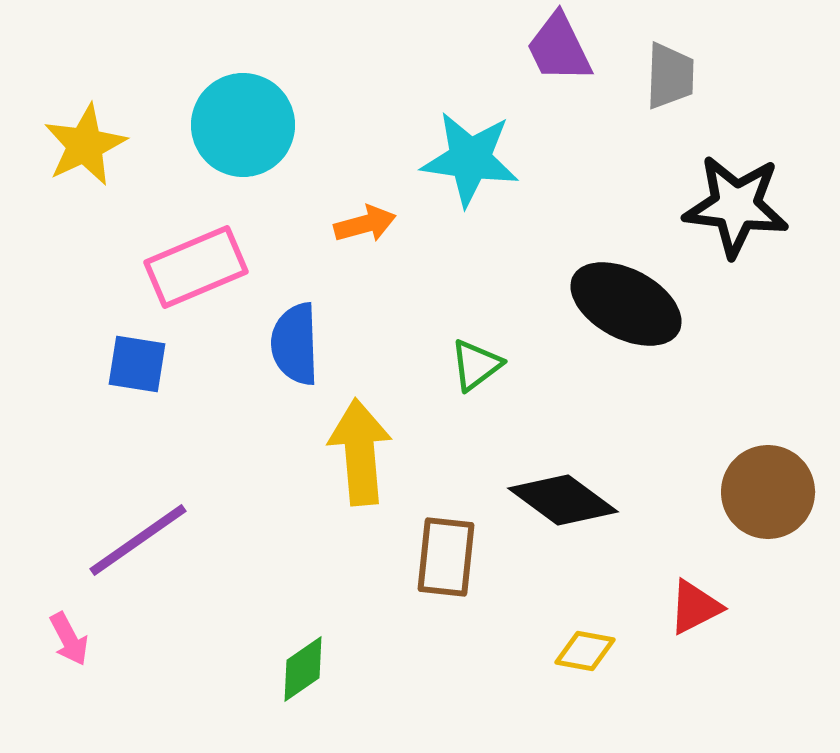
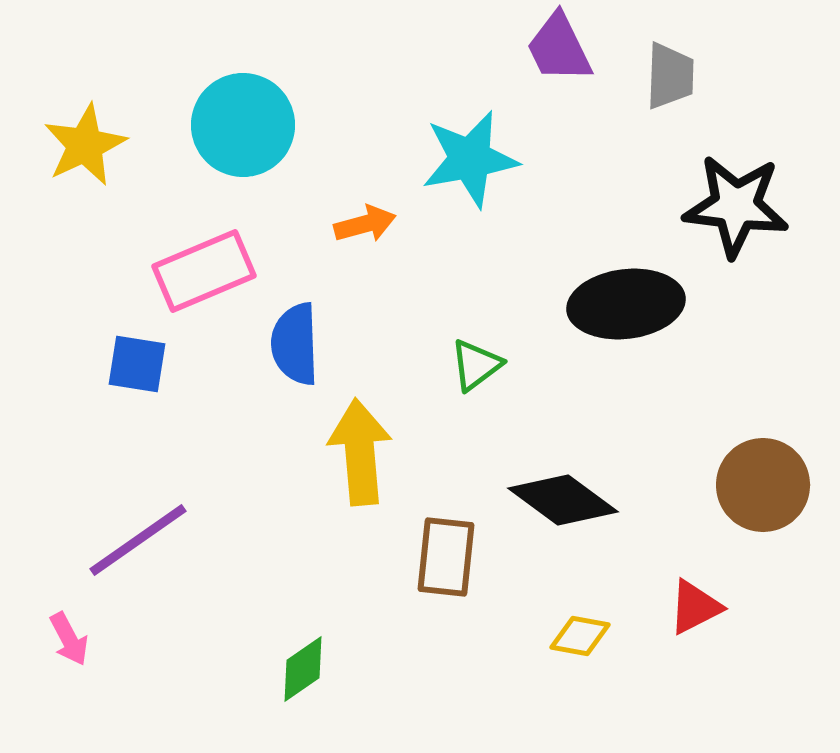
cyan star: rotated 18 degrees counterclockwise
pink rectangle: moved 8 px right, 4 px down
black ellipse: rotated 35 degrees counterclockwise
brown circle: moved 5 px left, 7 px up
yellow diamond: moved 5 px left, 15 px up
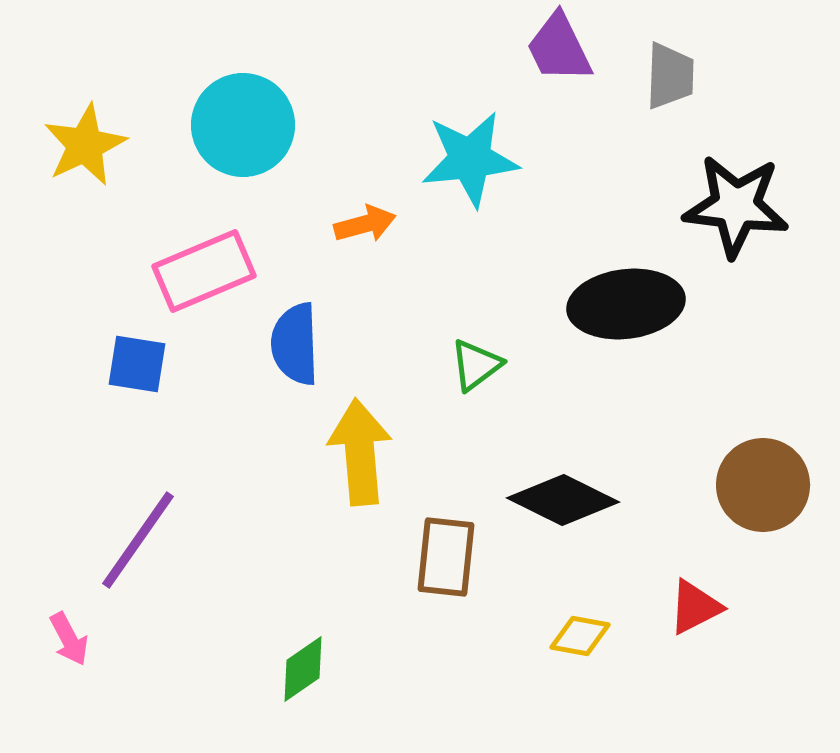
cyan star: rotated 4 degrees clockwise
black diamond: rotated 10 degrees counterclockwise
purple line: rotated 20 degrees counterclockwise
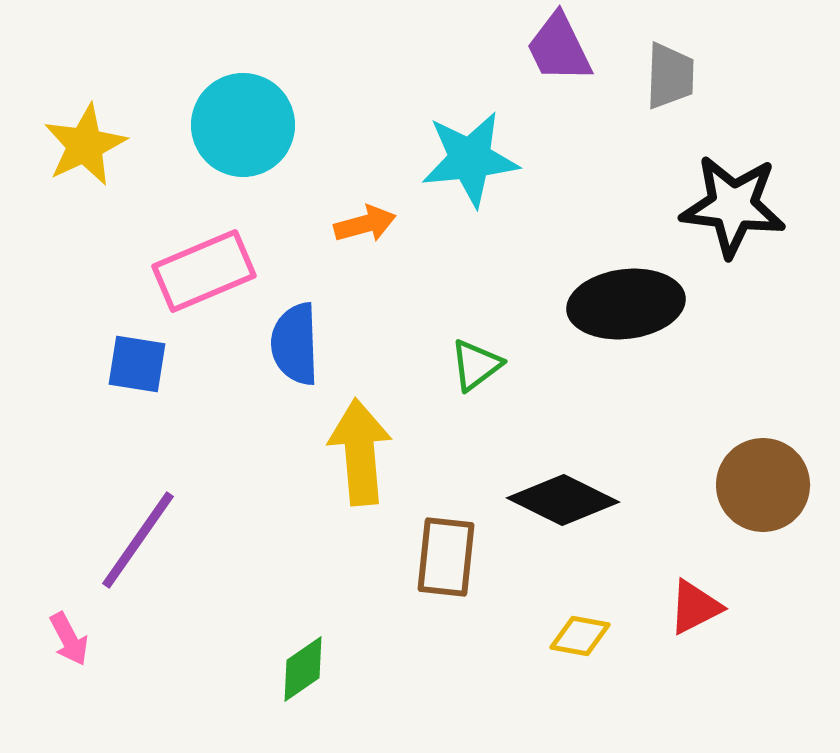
black star: moved 3 px left
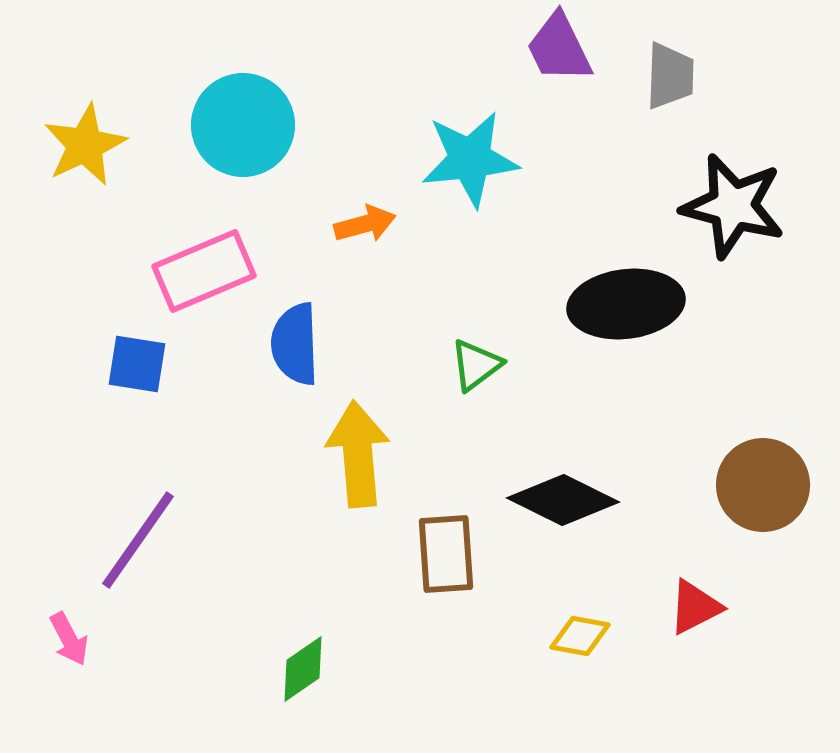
black star: rotated 8 degrees clockwise
yellow arrow: moved 2 px left, 2 px down
brown rectangle: moved 3 px up; rotated 10 degrees counterclockwise
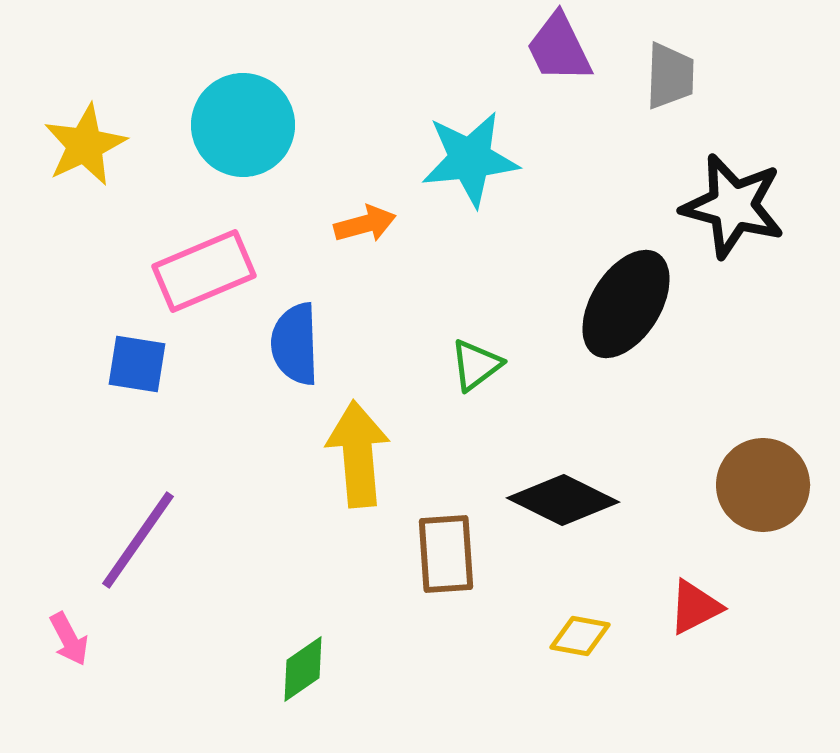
black ellipse: rotated 51 degrees counterclockwise
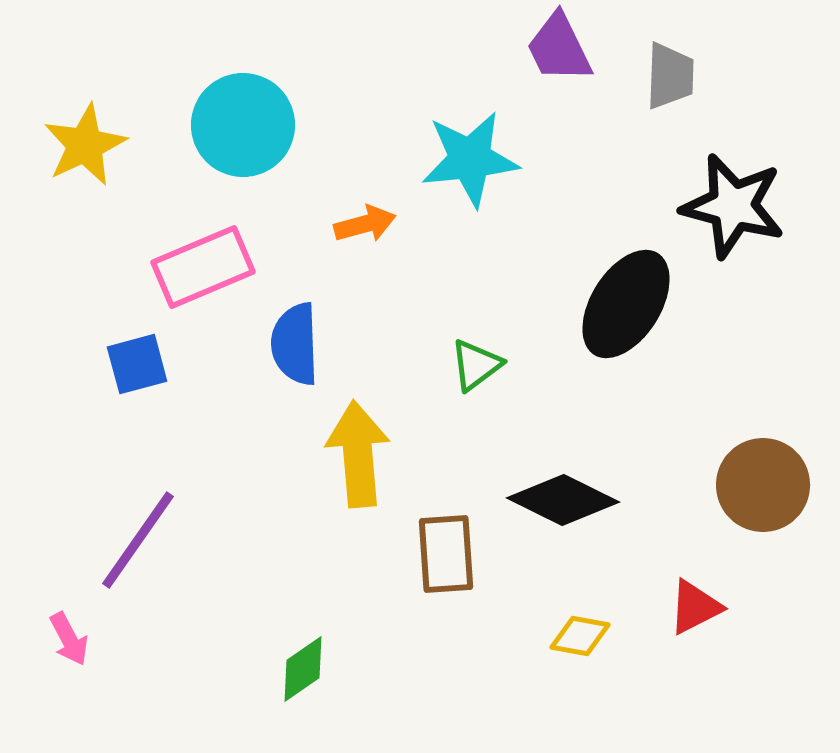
pink rectangle: moved 1 px left, 4 px up
blue square: rotated 24 degrees counterclockwise
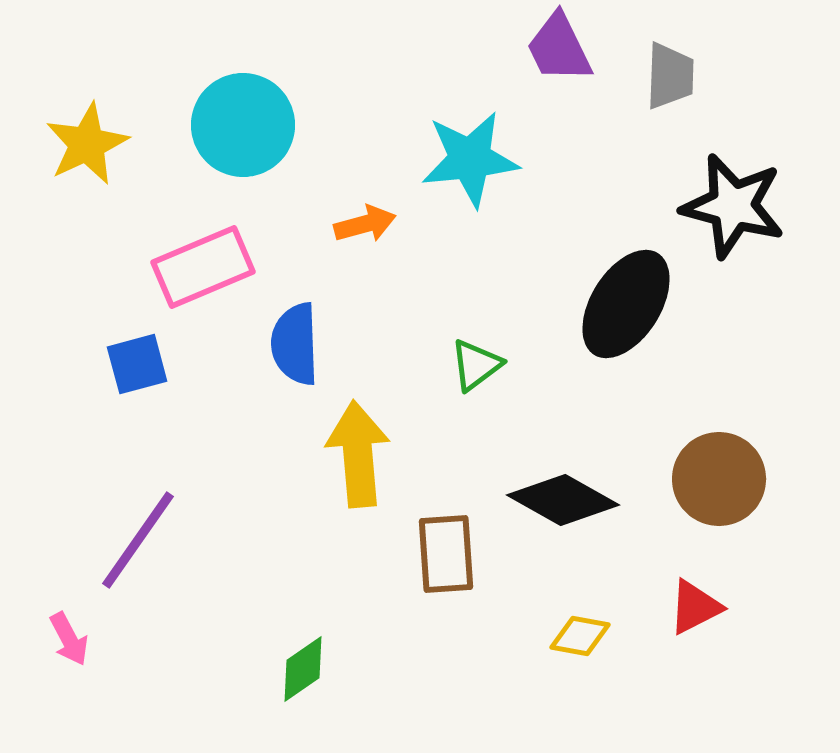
yellow star: moved 2 px right, 1 px up
brown circle: moved 44 px left, 6 px up
black diamond: rotated 3 degrees clockwise
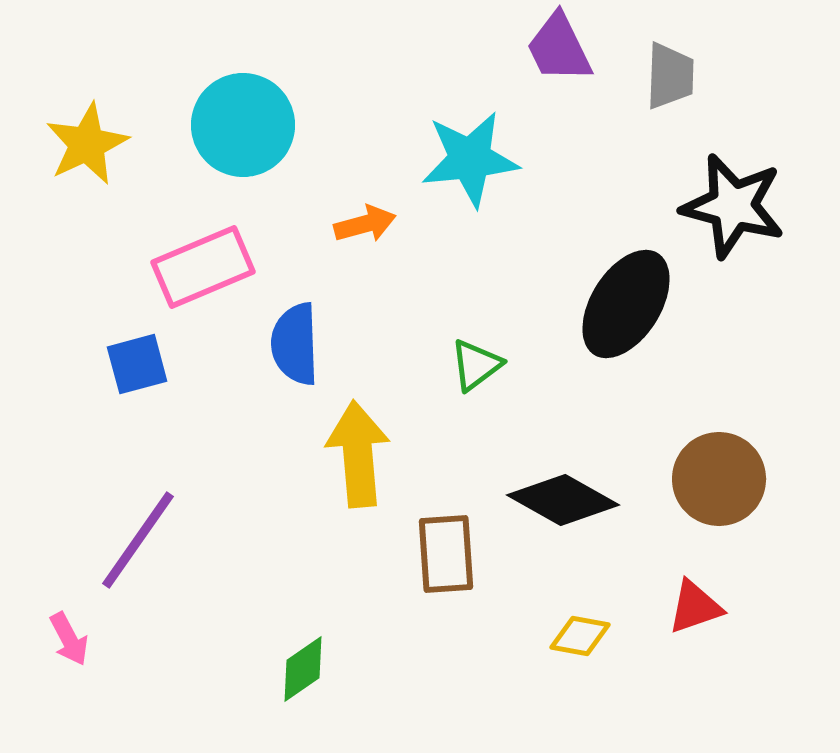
red triangle: rotated 8 degrees clockwise
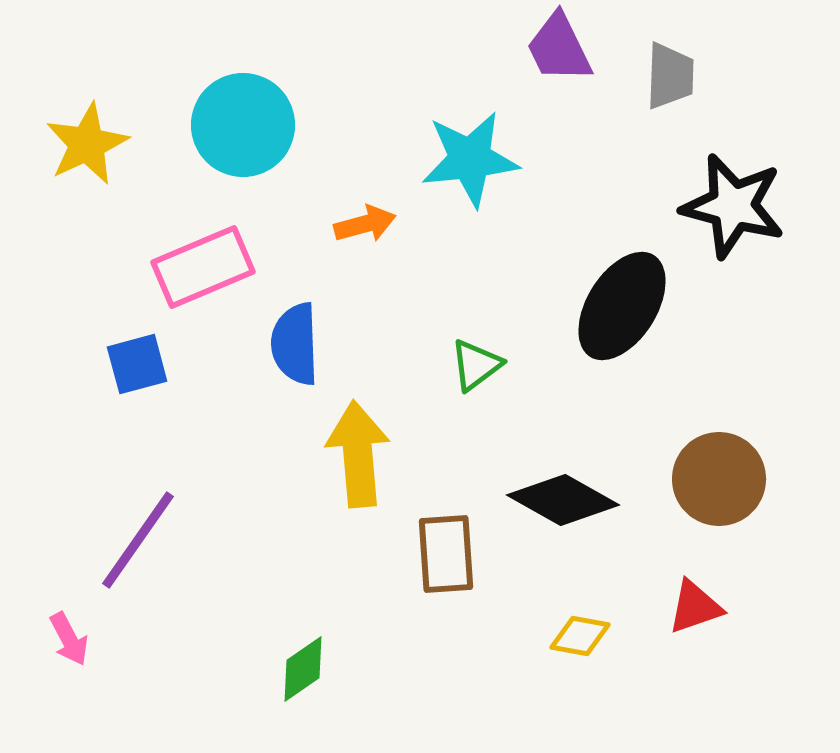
black ellipse: moved 4 px left, 2 px down
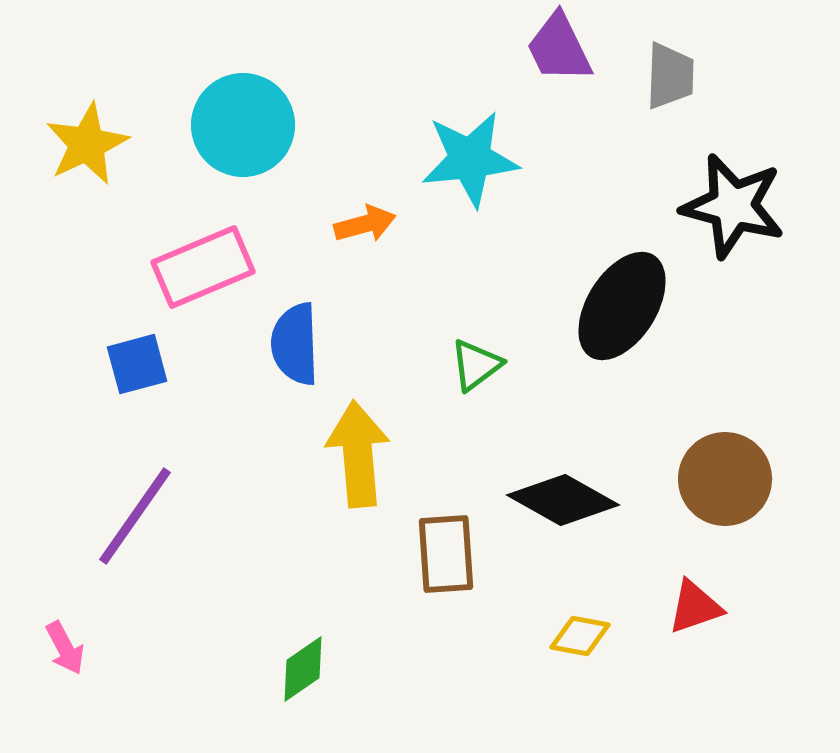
brown circle: moved 6 px right
purple line: moved 3 px left, 24 px up
pink arrow: moved 4 px left, 9 px down
